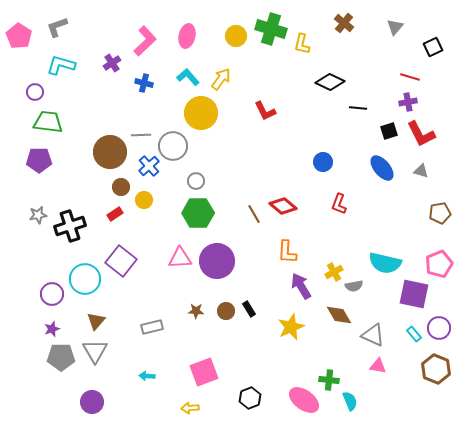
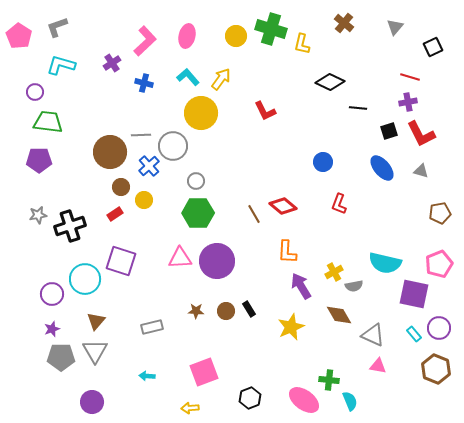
purple square at (121, 261): rotated 20 degrees counterclockwise
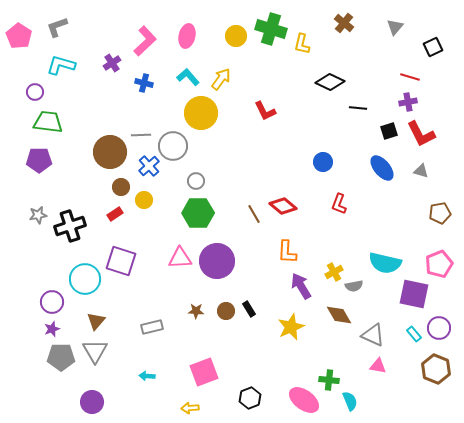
purple circle at (52, 294): moved 8 px down
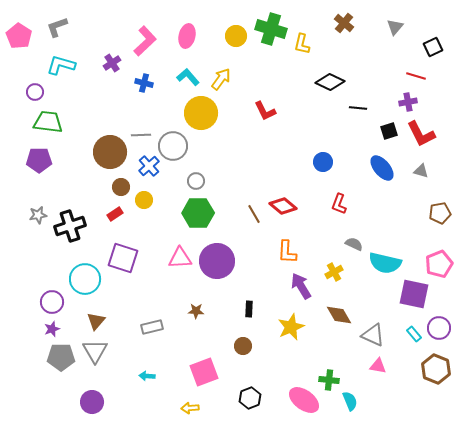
red line at (410, 77): moved 6 px right, 1 px up
purple square at (121, 261): moved 2 px right, 3 px up
gray semicircle at (354, 286): moved 42 px up; rotated 144 degrees counterclockwise
black rectangle at (249, 309): rotated 35 degrees clockwise
brown circle at (226, 311): moved 17 px right, 35 px down
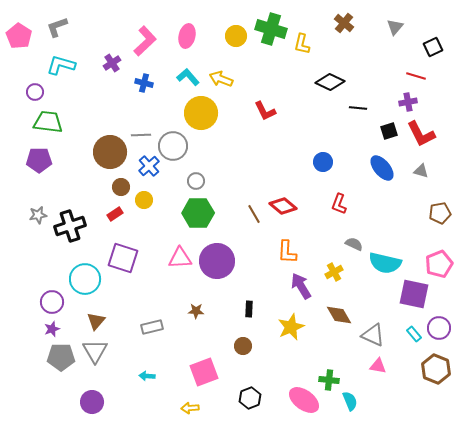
yellow arrow at (221, 79): rotated 105 degrees counterclockwise
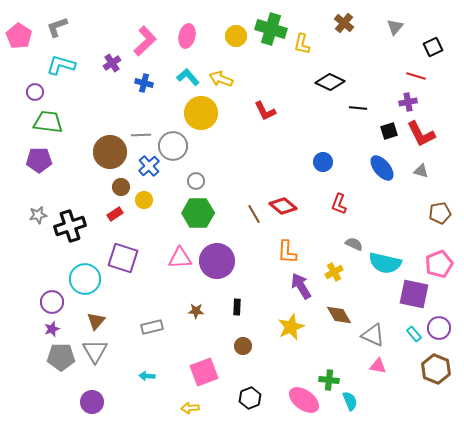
black rectangle at (249, 309): moved 12 px left, 2 px up
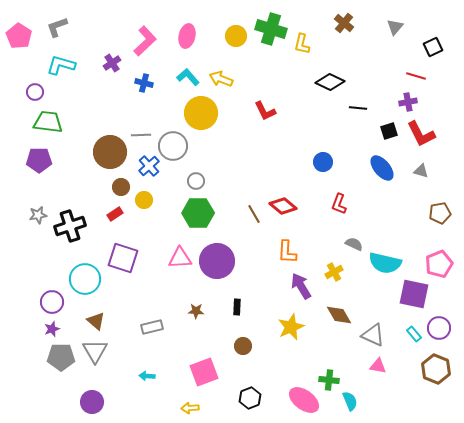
brown triangle at (96, 321): rotated 30 degrees counterclockwise
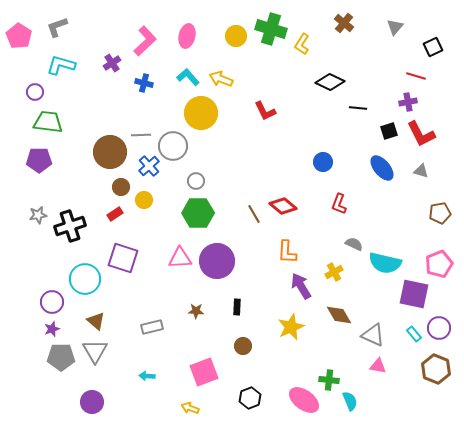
yellow L-shape at (302, 44): rotated 20 degrees clockwise
yellow arrow at (190, 408): rotated 24 degrees clockwise
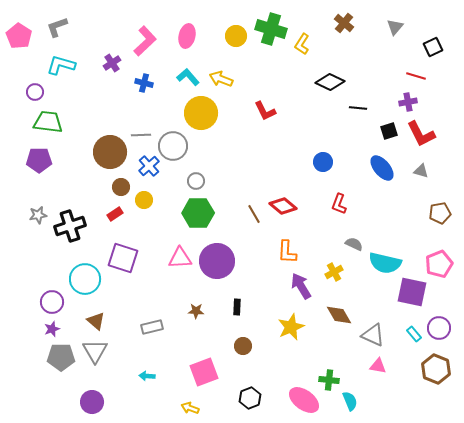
purple square at (414, 294): moved 2 px left, 2 px up
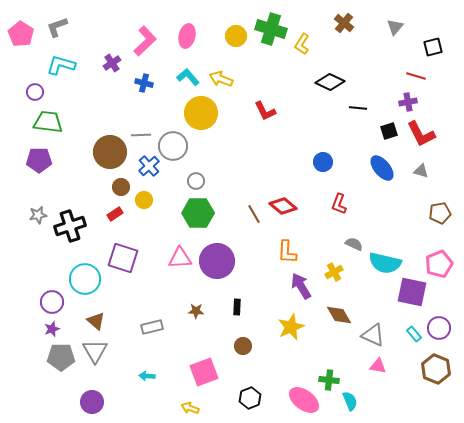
pink pentagon at (19, 36): moved 2 px right, 2 px up
black square at (433, 47): rotated 12 degrees clockwise
